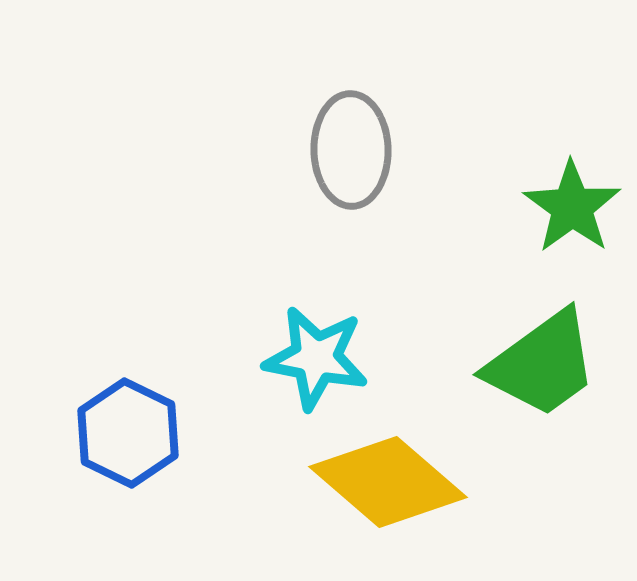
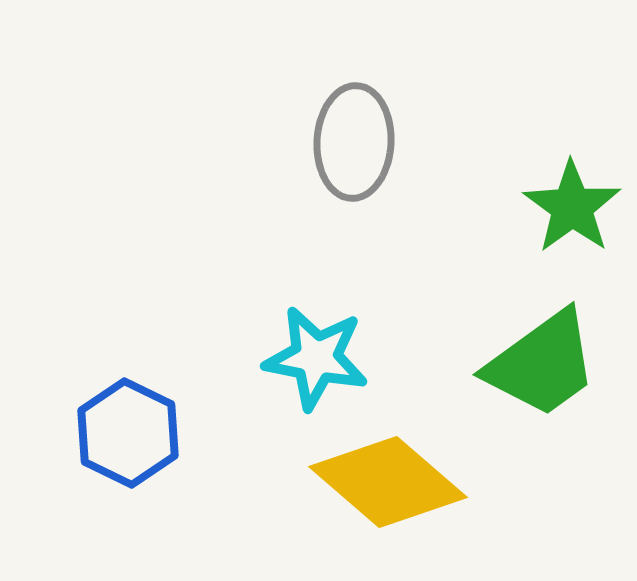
gray ellipse: moved 3 px right, 8 px up; rotated 4 degrees clockwise
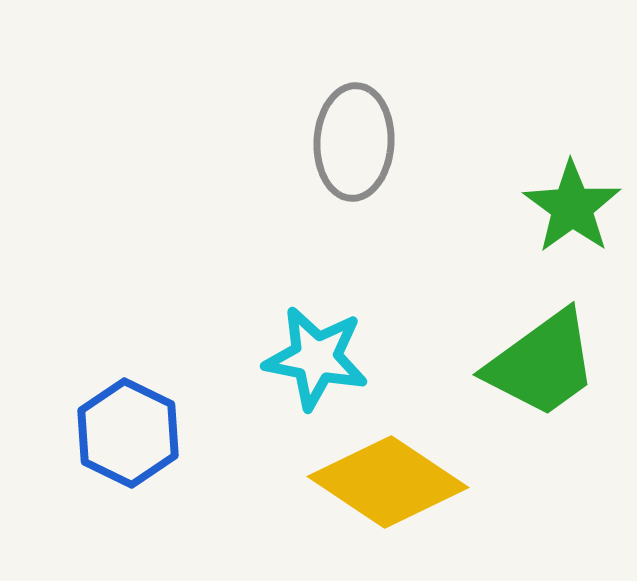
yellow diamond: rotated 7 degrees counterclockwise
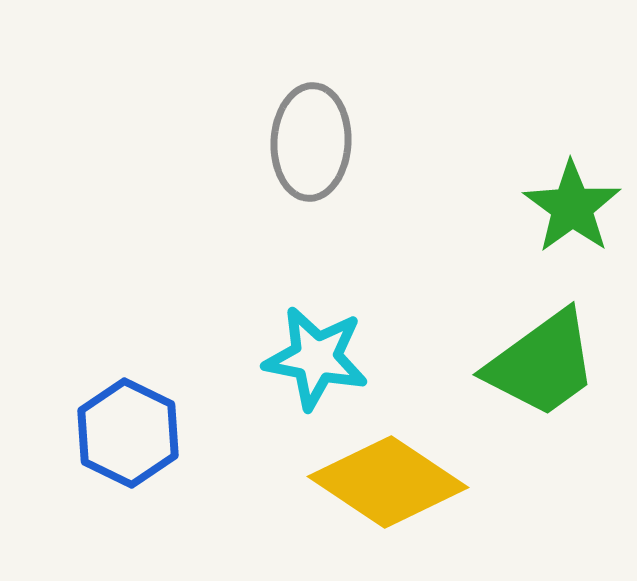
gray ellipse: moved 43 px left
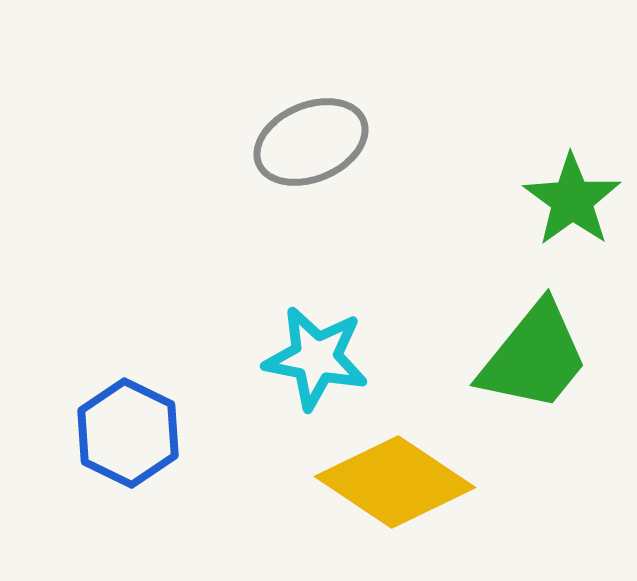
gray ellipse: rotated 64 degrees clockwise
green star: moved 7 px up
green trapezoid: moved 8 px left, 7 px up; rotated 15 degrees counterclockwise
yellow diamond: moved 7 px right
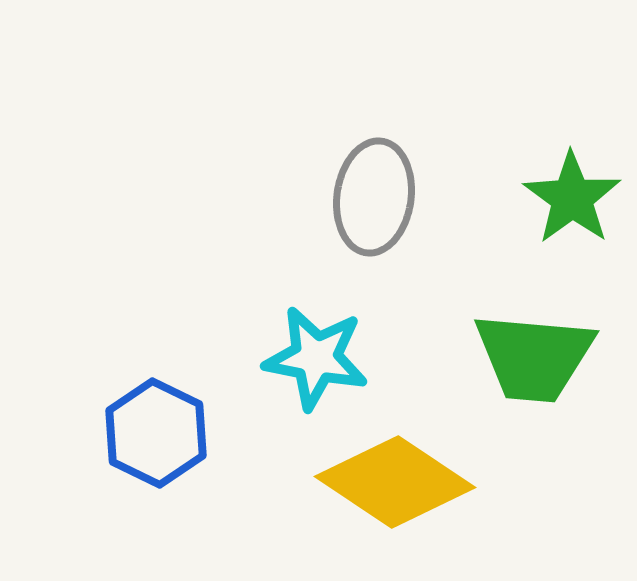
gray ellipse: moved 63 px right, 55 px down; rotated 59 degrees counterclockwise
green star: moved 2 px up
green trapezoid: rotated 56 degrees clockwise
blue hexagon: moved 28 px right
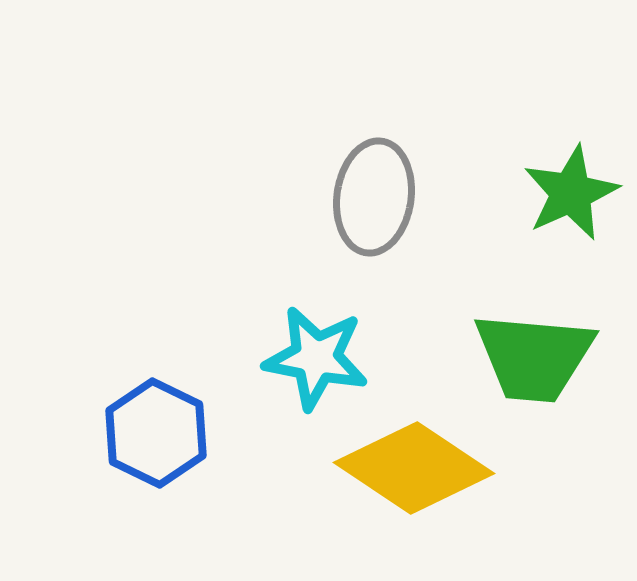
green star: moved 1 px left, 5 px up; rotated 12 degrees clockwise
yellow diamond: moved 19 px right, 14 px up
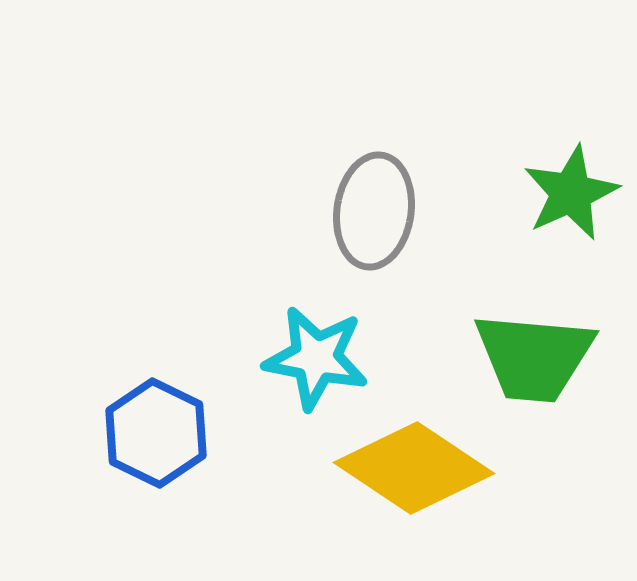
gray ellipse: moved 14 px down
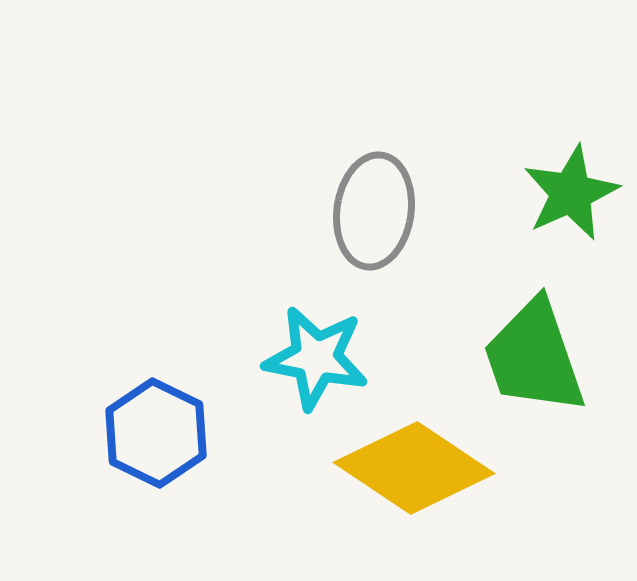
green trapezoid: rotated 66 degrees clockwise
